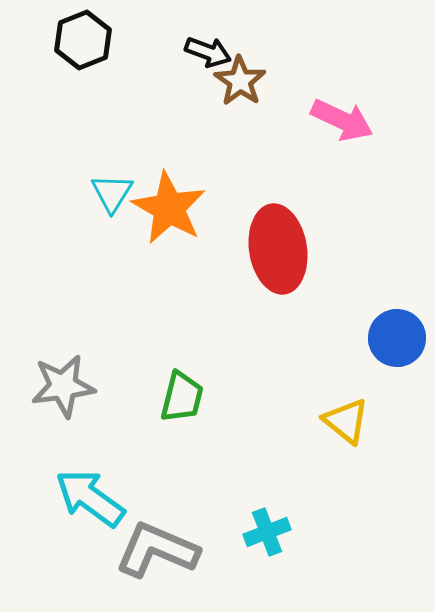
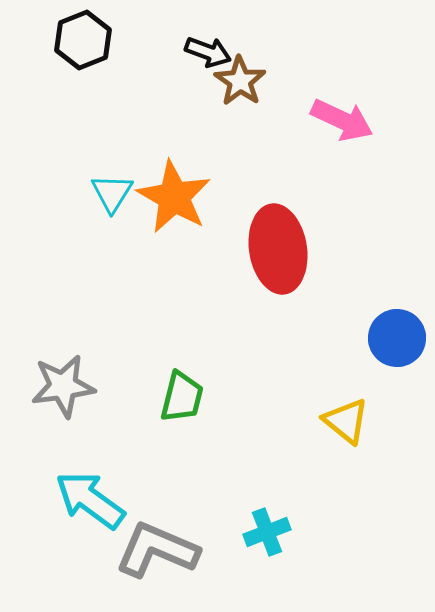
orange star: moved 5 px right, 11 px up
cyan arrow: moved 2 px down
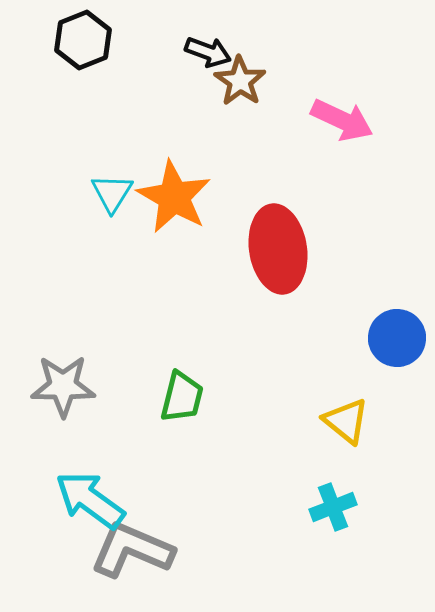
gray star: rotated 8 degrees clockwise
cyan cross: moved 66 px right, 25 px up
gray L-shape: moved 25 px left
